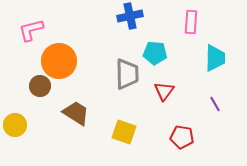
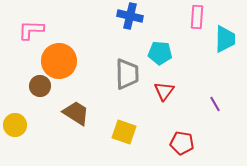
blue cross: rotated 25 degrees clockwise
pink rectangle: moved 6 px right, 5 px up
pink L-shape: rotated 16 degrees clockwise
cyan pentagon: moved 5 px right
cyan trapezoid: moved 10 px right, 19 px up
red pentagon: moved 6 px down
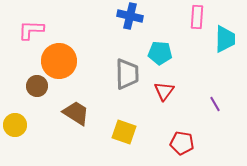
brown circle: moved 3 px left
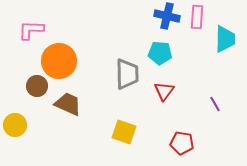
blue cross: moved 37 px right
brown trapezoid: moved 8 px left, 9 px up; rotated 8 degrees counterclockwise
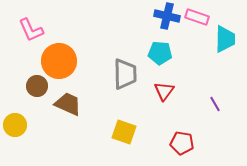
pink rectangle: rotated 75 degrees counterclockwise
pink L-shape: rotated 116 degrees counterclockwise
gray trapezoid: moved 2 px left
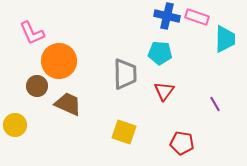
pink L-shape: moved 1 px right, 3 px down
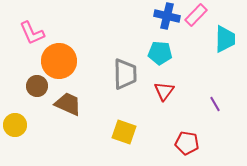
pink rectangle: moved 1 px left, 2 px up; rotated 65 degrees counterclockwise
red pentagon: moved 5 px right
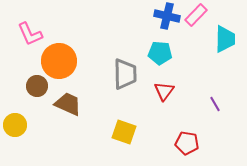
pink L-shape: moved 2 px left, 1 px down
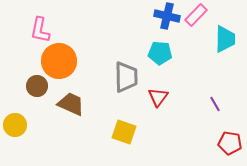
pink L-shape: moved 10 px right, 4 px up; rotated 36 degrees clockwise
gray trapezoid: moved 1 px right, 3 px down
red triangle: moved 6 px left, 6 px down
brown trapezoid: moved 3 px right
red pentagon: moved 43 px right
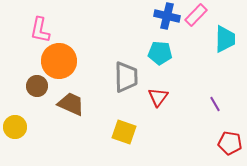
yellow circle: moved 2 px down
